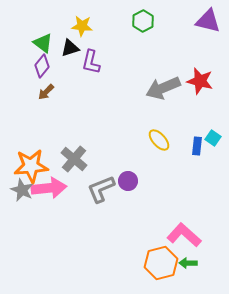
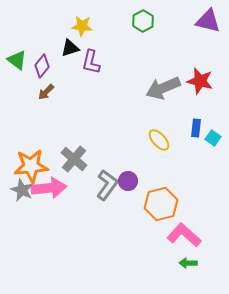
green triangle: moved 26 px left, 17 px down
blue rectangle: moved 1 px left, 18 px up
gray L-shape: moved 6 px right, 4 px up; rotated 148 degrees clockwise
orange hexagon: moved 59 px up
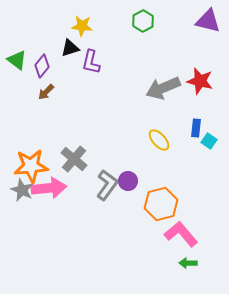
cyan square: moved 4 px left, 3 px down
pink L-shape: moved 3 px left, 1 px up; rotated 8 degrees clockwise
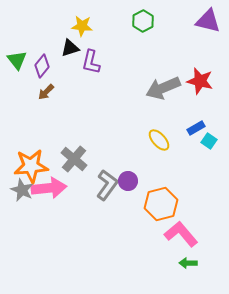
green triangle: rotated 15 degrees clockwise
blue rectangle: rotated 54 degrees clockwise
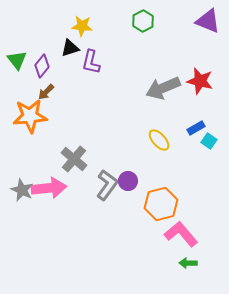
purple triangle: rotated 8 degrees clockwise
orange star: moved 1 px left, 50 px up
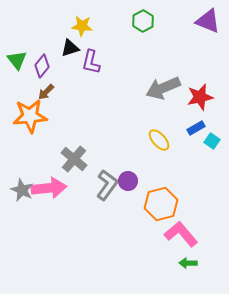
red star: moved 16 px down; rotated 28 degrees counterclockwise
cyan square: moved 3 px right
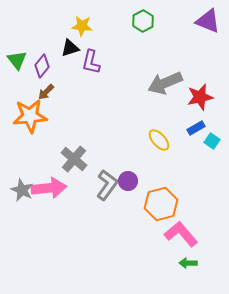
gray arrow: moved 2 px right, 5 px up
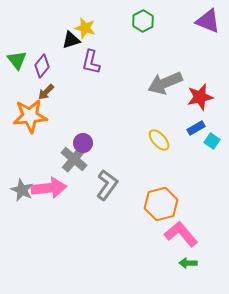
yellow star: moved 3 px right, 2 px down; rotated 10 degrees clockwise
black triangle: moved 1 px right, 8 px up
purple circle: moved 45 px left, 38 px up
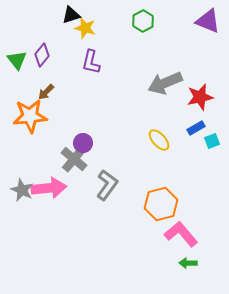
black triangle: moved 25 px up
purple diamond: moved 11 px up
cyan square: rotated 35 degrees clockwise
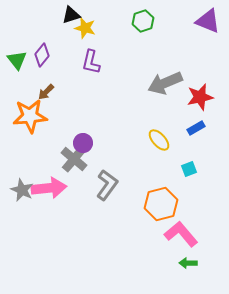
green hexagon: rotated 10 degrees clockwise
cyan square: moved 23 px left, 28 px down
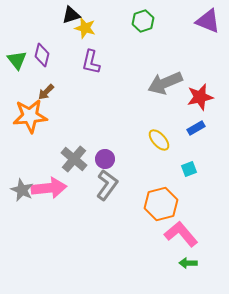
purple diamond: rotated 25 degrees counterclockwise
purple circle: moved 22 px right, 16 px down
